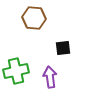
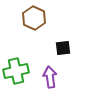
brown hexagon: rotated 20 degrees clockwise
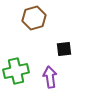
brown hexagon: rotated 20 degrees clockwise
black square: moved 1 px right, 1 px down
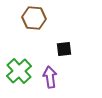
brown hexagon: rotated 20 degrees clockwise
green cross: moved 3 px right; rotated 30 degrees counterclockwise
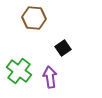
black square: moved 1 px left, 1 px up; rotated 28 degrees counterclockwise
green cross: rotated 10 degrees counterclockwise
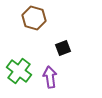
brown hexagon: rotated 10 degrees clockwise
black square: rotated 14 degrees clockwise
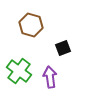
brown hexagon: moved 3 px left, 7 px down
